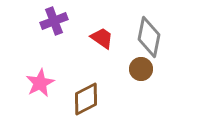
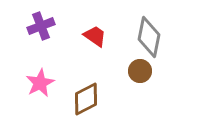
purple cross: moved 13 px left, 5 px down
red trapezoid: moved 7 px left, 2 px up
brown circle: moved 1 px left, 2 px down
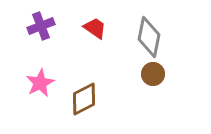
red trapezoid: moved 8 px up
brown circle: moved 13 px right, 3 px down
brown diamond: moved 2 px left
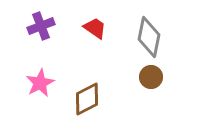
brown circle: moved 2 px left, 3 px down
brown diamond: moved 3 px right
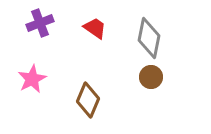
purple cross: moved 1 px left, 3 px up
gray diamond: moved 1 px down
pink star: moved 8 px left, 4 px up
brown diamond: moved 1 px right, 1 px down; rotated 40 degrees counterclockwise
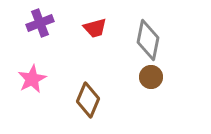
red trapezoid: rotated 130 degrees clockwise
gray diamond: moved 1 px left, 2 px down
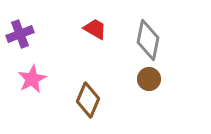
purple cross: moved 20 px left, 11 px down
red trapezoid: moved 1 px down; rotated 135 degrees counterclockwise
brown circle: moved 2 px left, 2 px down
